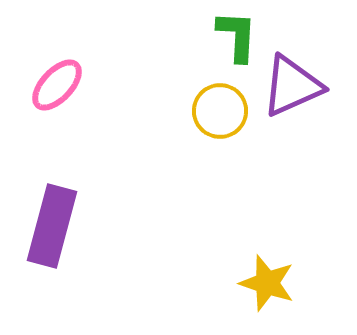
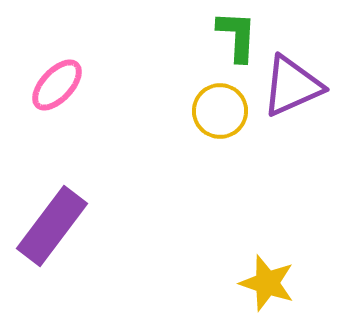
purple rectangle: rotated 22 degrees clockwise
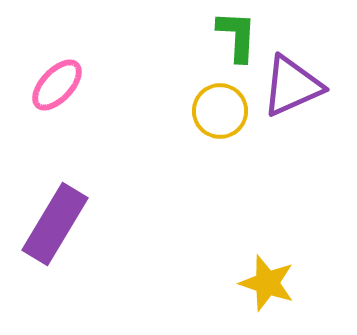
purple rectangle: moved 3 px right, 2 px up; rotated 6 degrees counterclockwise
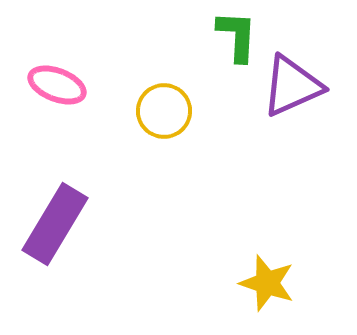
pink ellipse: rotated 68 degrees clockwise
yellow circle: moved 56 px left
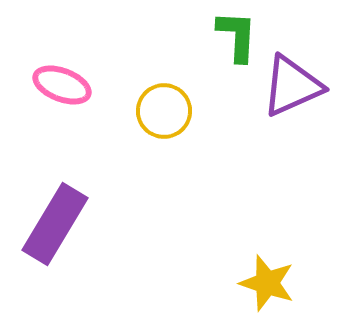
pink ellipse: moved 5 px right
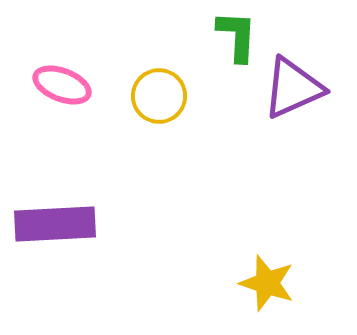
purple triangle: moved 1 px right, 2 px down
yellow circle: moved 5 px left, 15 px up
purple rectangle: rotated 56 degrees clockwise
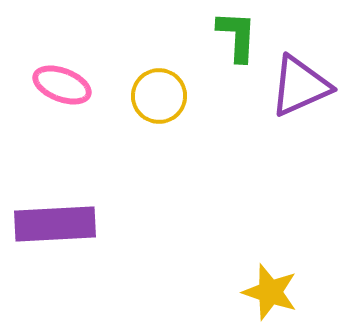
purple triangle: moved 7 px right, 2 px up
yellow star: moved 3 px right, 9 px down
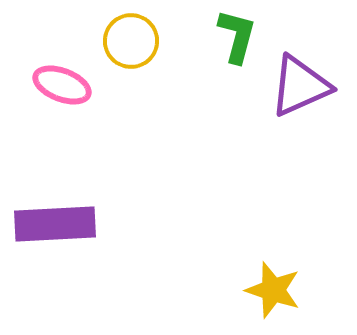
green L-shape: rotated 12 degrees clockwise
yellow circle: moved 28 px left, 55 px up
yellow star: moved 3 px right, 2 px up
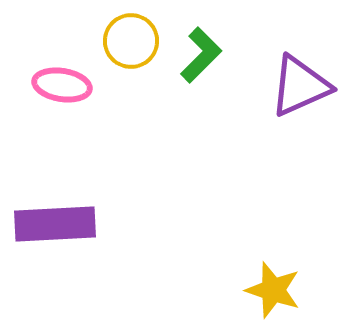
green L-shape: moved 36 px left, 19 px down; rotated 30 degrees clockwise
pink ellipse: rotated 12 degrees counterclockwise
